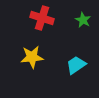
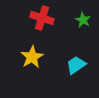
yellow star: rotated 25 degrees counterclockwise
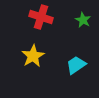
red cross: moved 1 px left, 1 px up
yellow star: moved 1 px right, 1 px up
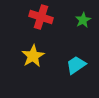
green star: rotated 14 degrees clockwise
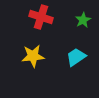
yellow star: rotated 25 degrees clockwise
cyan trapezoid: moved 8 px up
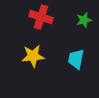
green star: moved 1 px right; rotated 14 degrees clockwise
cyan trapezoid: moved 2 px down; rotated 45 degrees counterclockwise
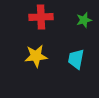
red cross: rotated 20 degrees counterclockwise
yellow star: moved 3 px right
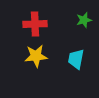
red cross: moved 6 px left, 7 px down
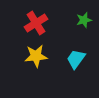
red cross: moved 1 px right, 1 px up; rotated 30 degrees counterclockwise
cyan trapezoid: rotated 25 degrees clockwise
